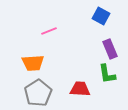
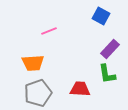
purple rectangle: rotated 66 degrees clockwise
gray pentagon: rotated 12 degrees clockwise
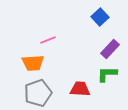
blue square: moved 1 px left, 1 px down; rotated 18 degrees clockwise
pink line: moved 1 px left, 9 px down
green L-shape: rotated 100 degrees clockwise
